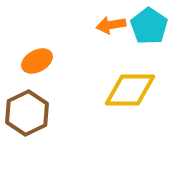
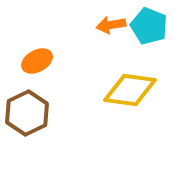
cyan pentagon: rotated 12 degrees counterclockwise
yellow diamond: rotated 8 degrees clockwise
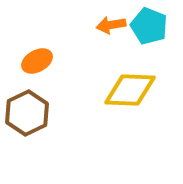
yellow diamond: rotated 6 degrees counterclockwise
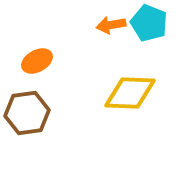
cyan pentagon: moved 3 px up
yellow diamond: moved 3 px down
brown hexagon: rotated 18 degrees clockwise
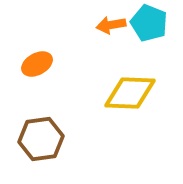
orange ellipse: moved 3 px down
brown hexagon: moved 14 px right, 26 px down
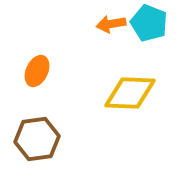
orange arrow: moved 1 px up
orange ellipse: moved 7 px down; rotated 36 degrees counterclockwise
brown hexagon: moved 4 px left
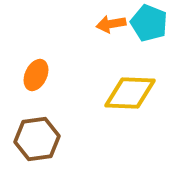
orange ellipse: moved 1 px left, 4 px down
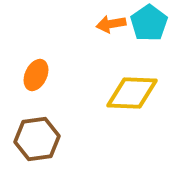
cyan pentagon: rotated 15 degrees clockwise
yellow diamond: moved 2 px right
